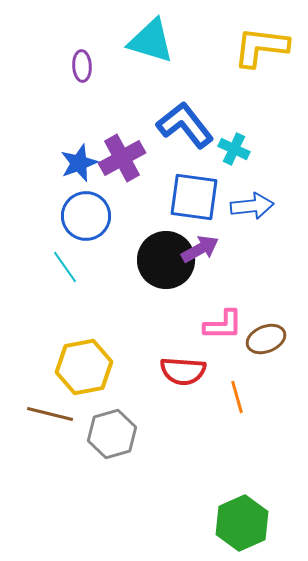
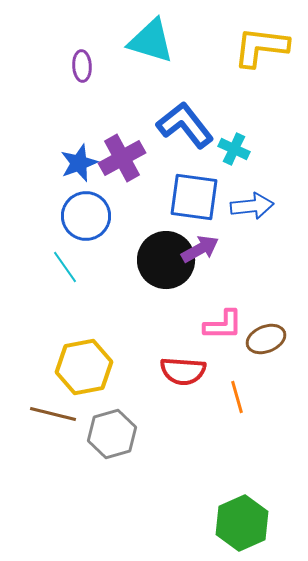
brown line: moved 3 px right
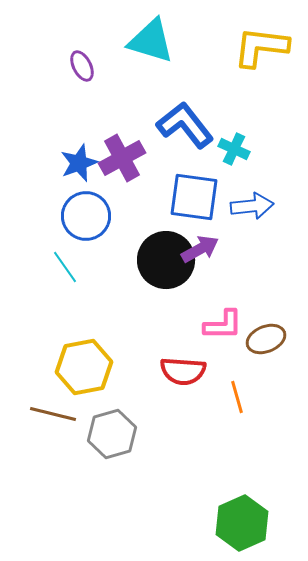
purple ellipse: rotated 24 degrees counterclockwise
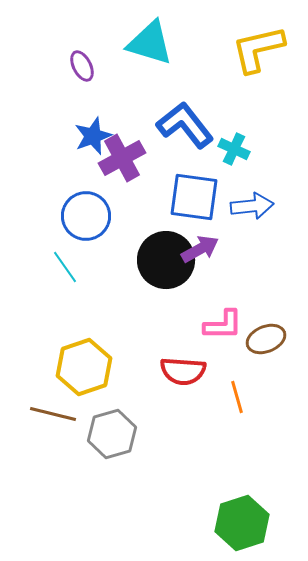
cyan triangle: moved 1 px left, 2 px down
yellow L-shape: moved 3 px left, 2 px down; rotated 20 degrees counterclockwise
blue star: moved 14 px right, 27 px up
yellow hexagon: rotated 8 degrees counterclockwise
green hexagon: rotated 6 degrees clockwise
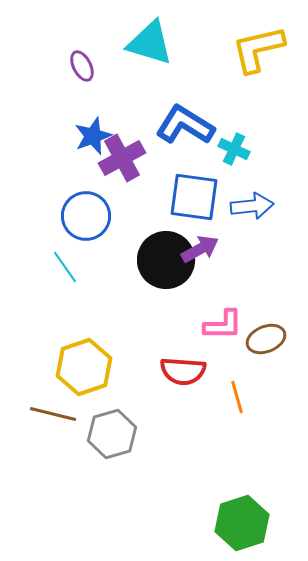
blue L-shape: rotated 20 degrees counterclockwise
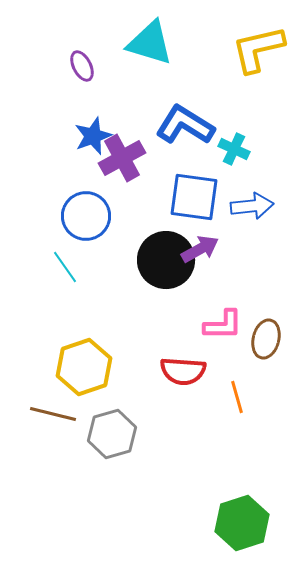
brown ellipse: rotated 54 degrees counterclockwise
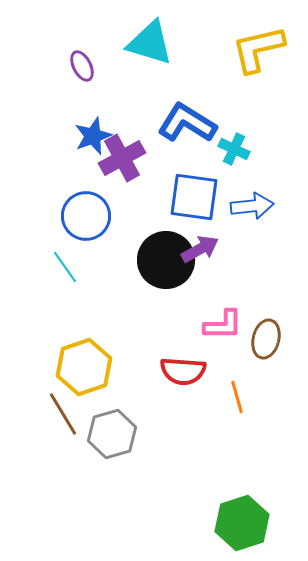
blue L-shape: moved 2 px right, 2 px up
brown line: moved 10 px right; rotated 45 degrees clockwise
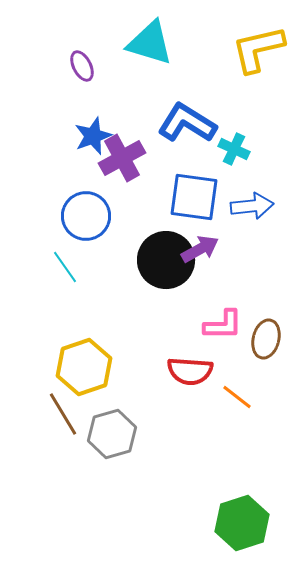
red semicircle: moved 7 px right
orange line: rotated 36 degrees counterclockwise
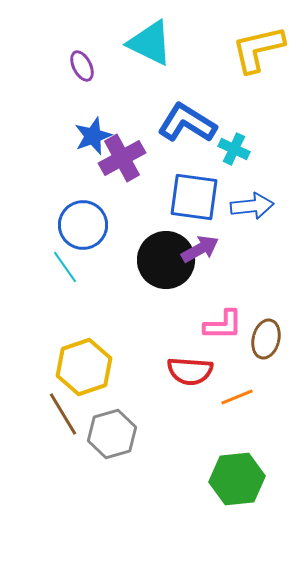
cyan triangle: rotated 9 degrees clockwise
blue circle: moved 3 px left, 9 px down
orange line: rotated 60 degrees counterclockwise
green hexagon: moved 5 px left, 44 px up; rotated 12 degrees clockwise
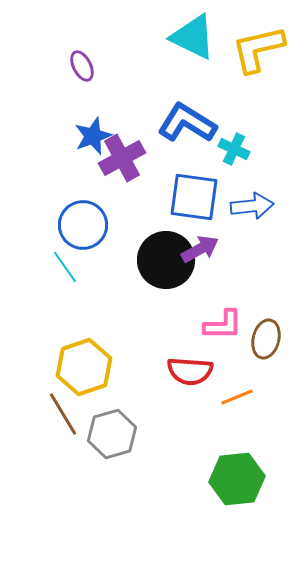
cyan triangle: moved 43 px right, 6 px up
